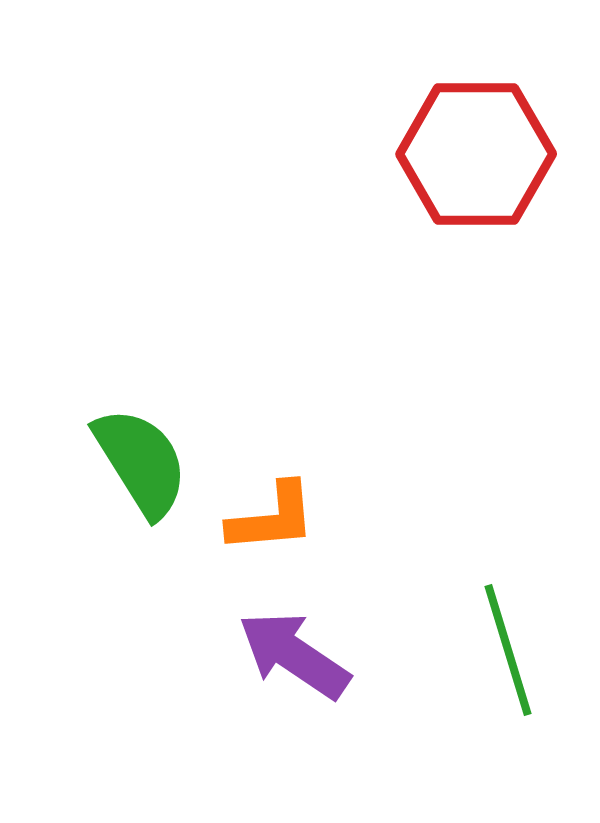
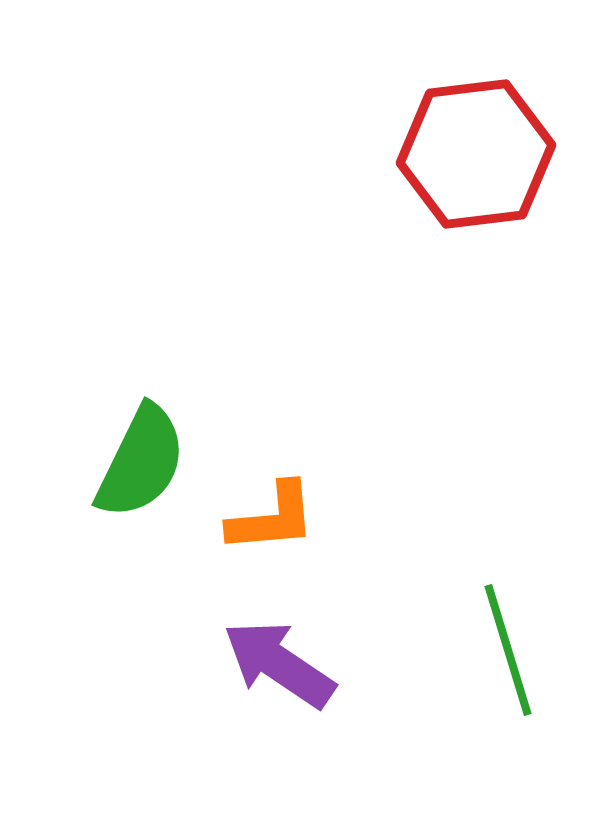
red hexagon: rotated 7 degrees counterclockwise
green semicircle: rotated 58 degrees clockwise
purple arrow: moved 15 px left, 9 px down
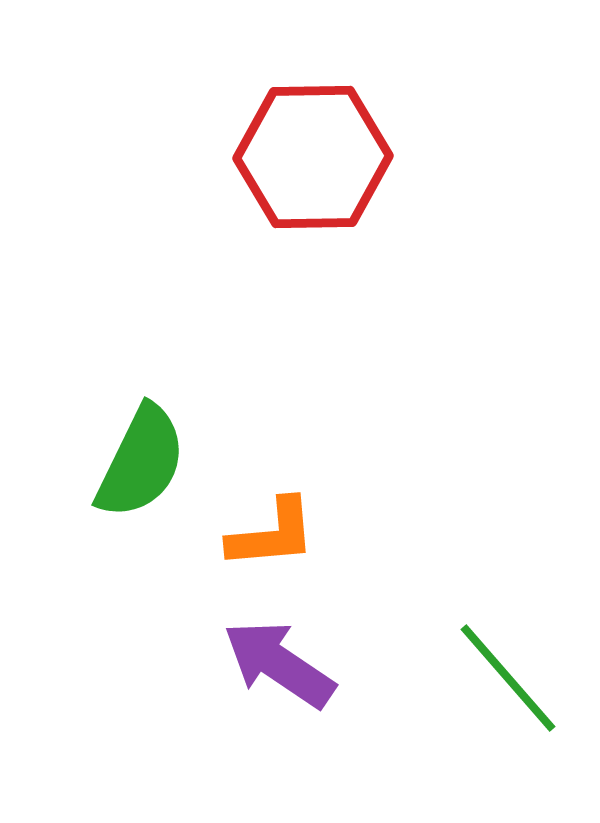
red hexagon: moved 163 px left, 3 px down; rotated 6 degrees clockwise
orange L-shape: moved 16 px down
green line: moved 28 px down; rotated 24 degrees counterclockwise
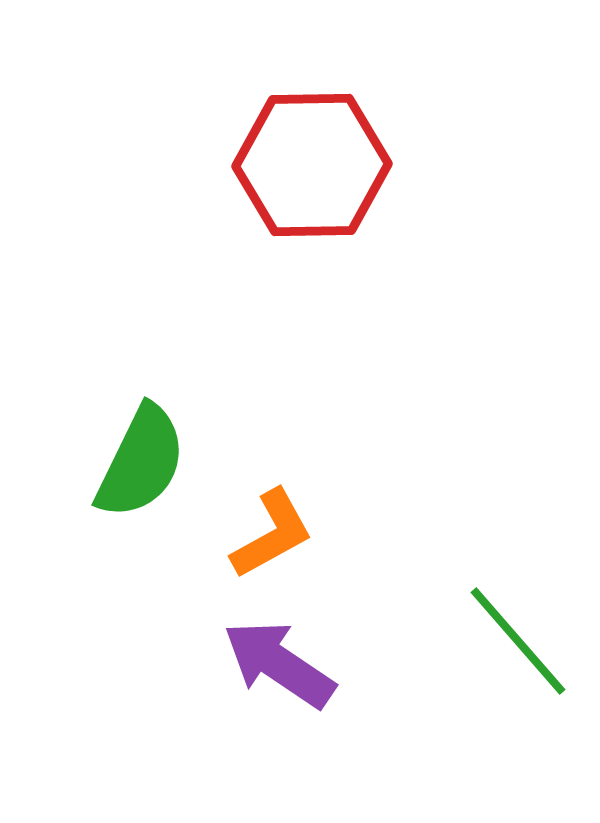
red hexagon: moved 1 px left, 8 px down
orange L-shape: rotated 24 degrees counterclockwise
green line: moved 10 px right, 37 px up
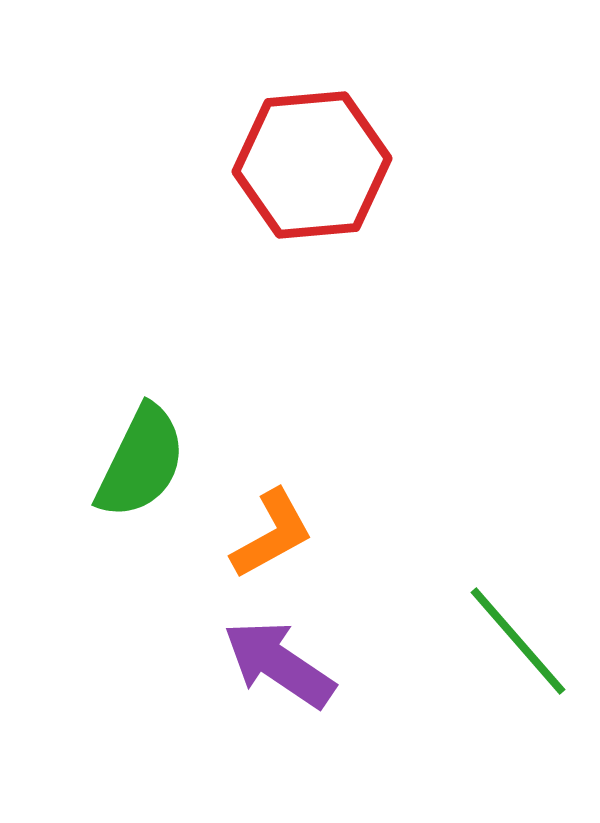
red hexagon: rotated 4 degrees counterclockwise
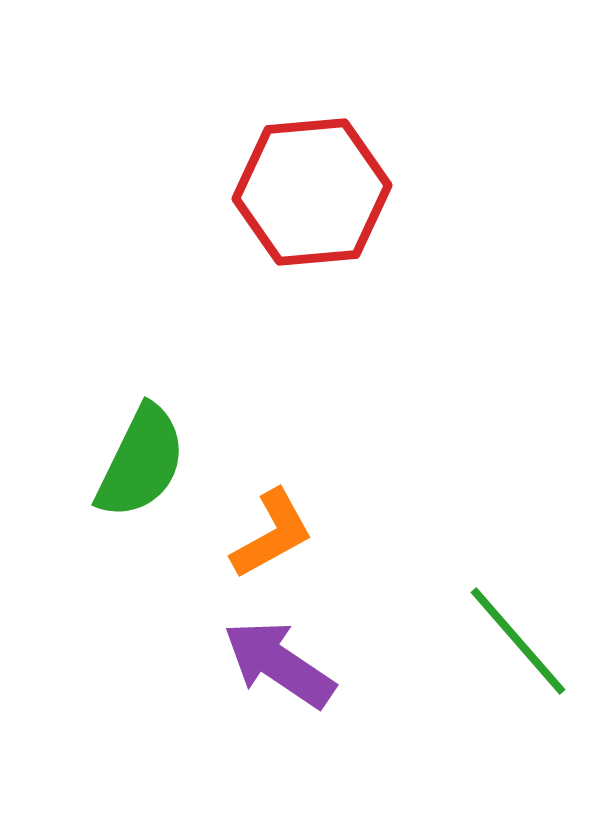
red hexagon: moved 27 px down
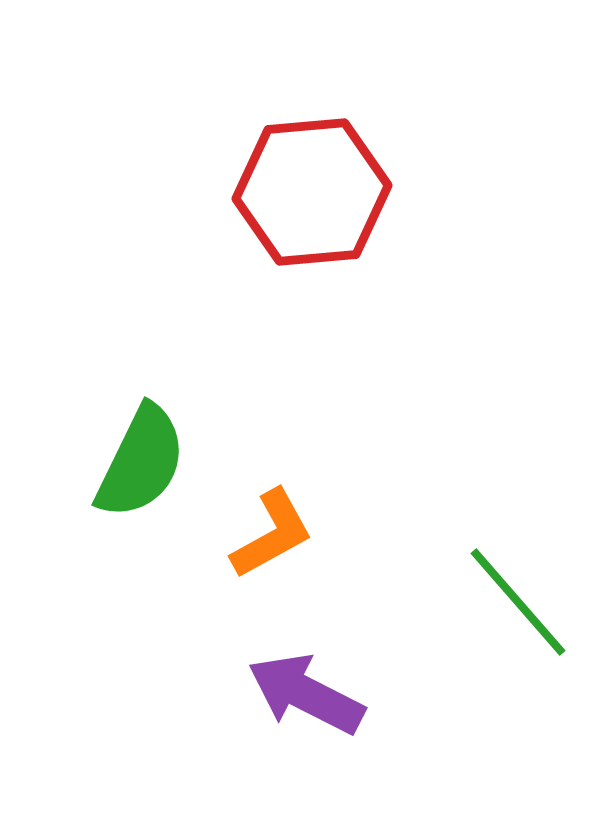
green line: moved 39 px up
purple arrow: moved 27 px right, 30 px down; rotated 7 degrees counterclockwise
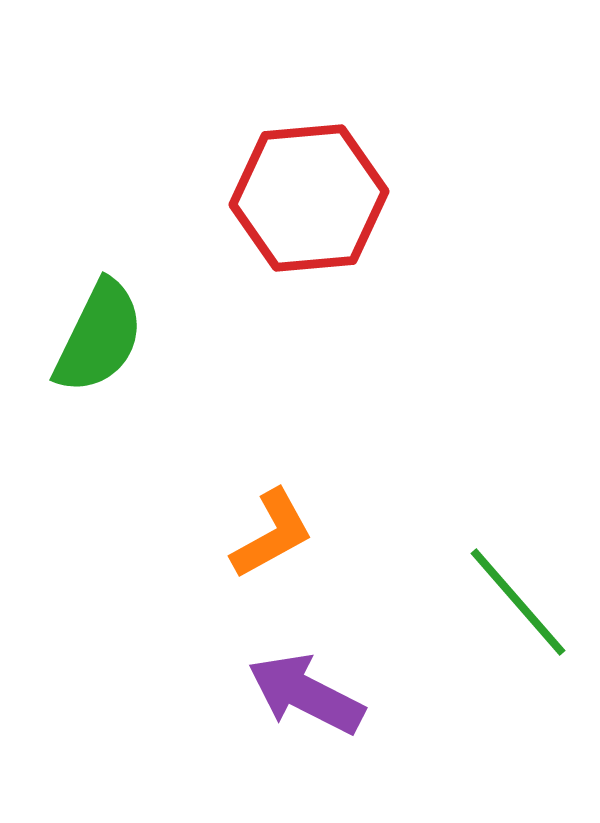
red hexagon: moved 3 px left, 6 px down
green semicircle: moved 42 px left, 125 px up
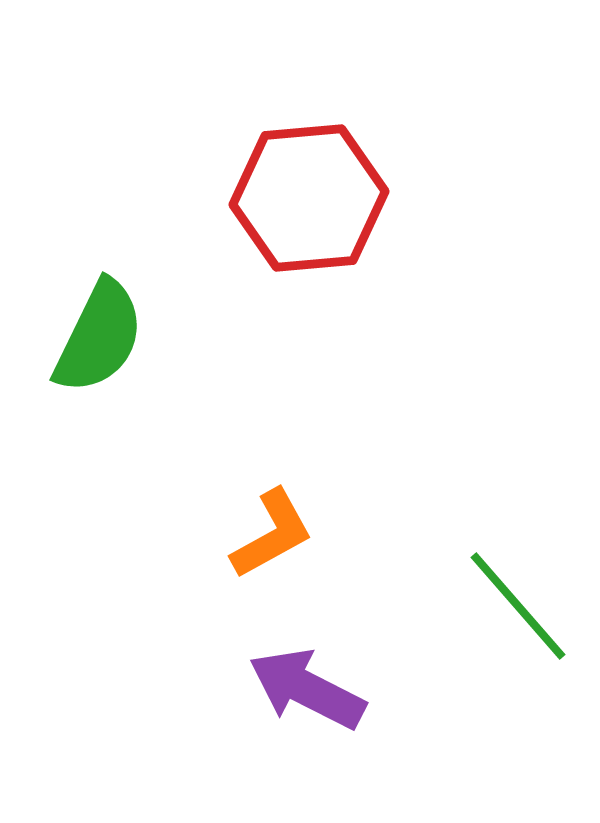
green line: moved 4 px down
purple arrow: moved 1 px right, 5 px up
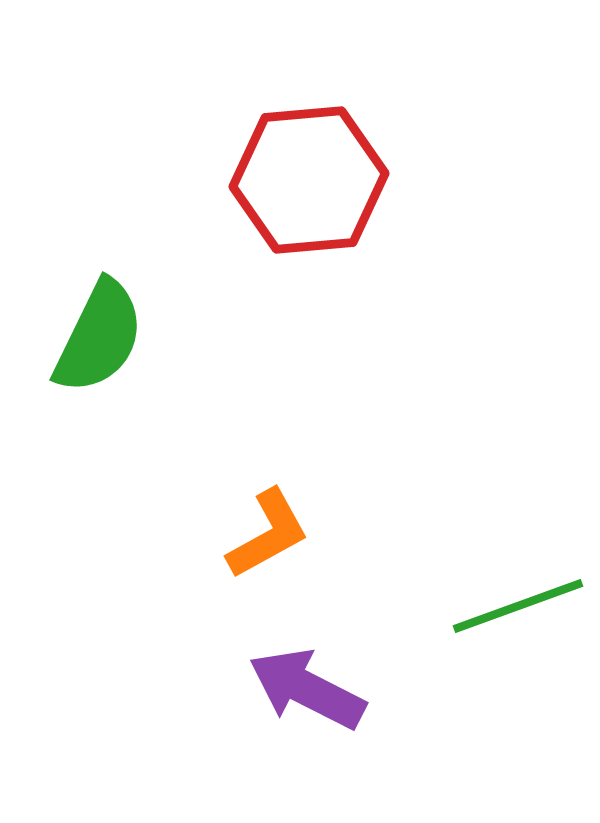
red hexagon: moved 18 px up
orange L-shape: moved 4 px left
green line: rotated 69 degrees counterclockwise
